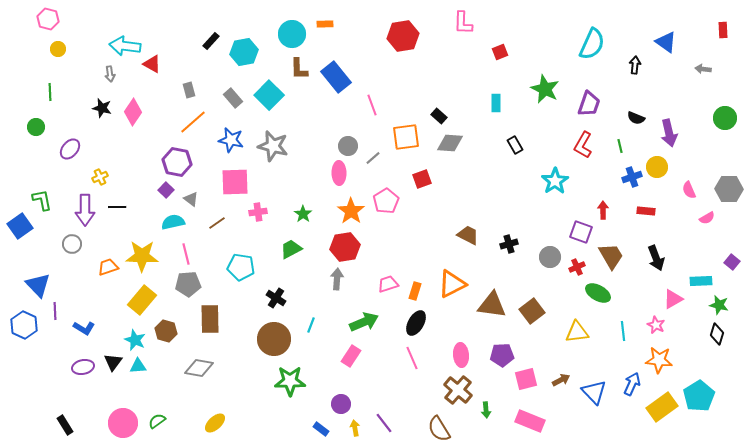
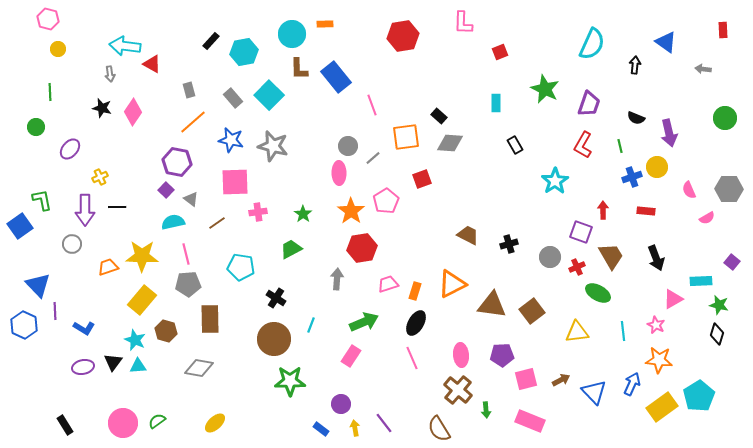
red hexagon at (345, 247): moved 17 px right, 1 px down
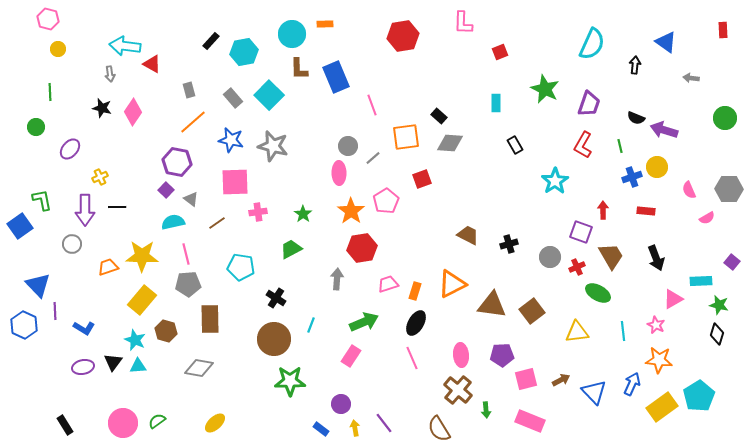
gray arrow at (703, 69): moved 12 px left, 9 px down
blue rectangle at (336, 77): rotated 16 degrees clockwise
purple arrow at (669, 133): moved 5 px left, 3 px up; rotated 120 degrees clockwise
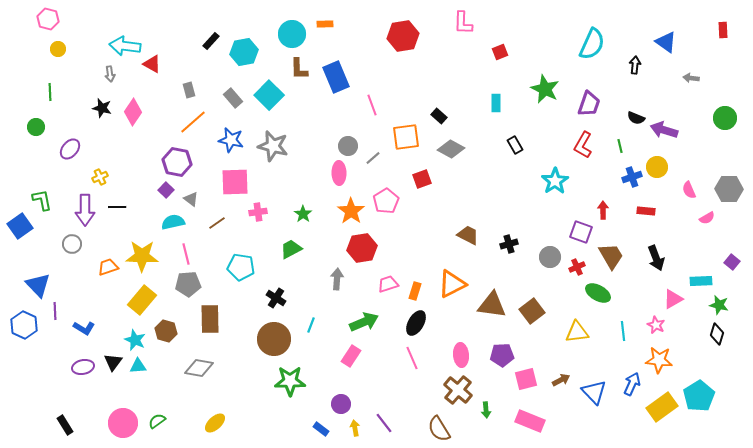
gray diamond at (450, 143): moved 1 px right, 6 px down; rotated 24 degrees clockwise
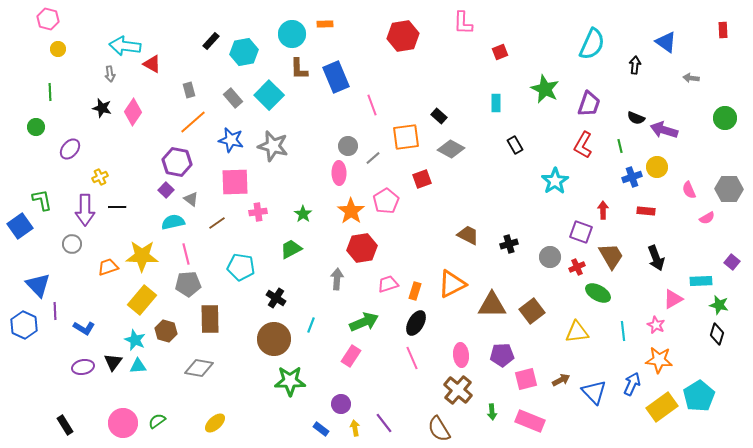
brown triangle at (492, 305): rotated 8 degrees counterclockwise
green arrow at (486, 410): moved 6 px right, 2 px down
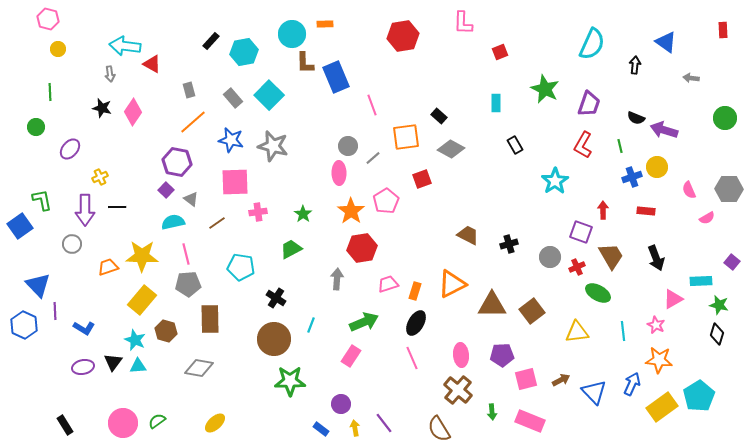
brown L-shape at (299, 69): moved 6 px right, 6 px up
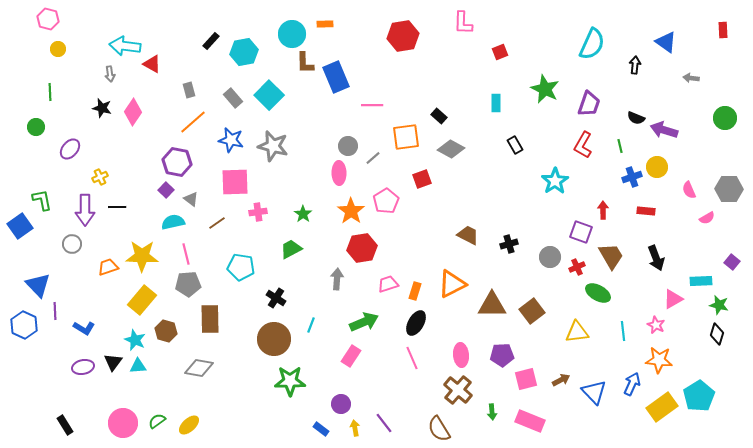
pink line at (372, 105): rotated 70 degrees counterclockwise
yellow ellipse at (215, 423): moved 26 px left, 2 px down
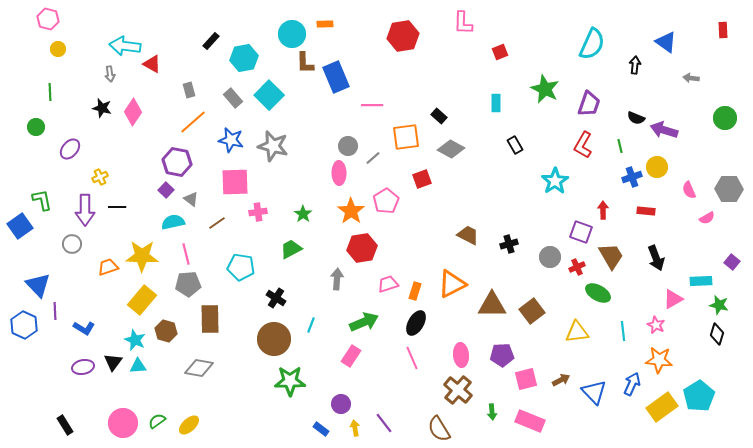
cyan hexagon at (244, 52): moved 6 px down
